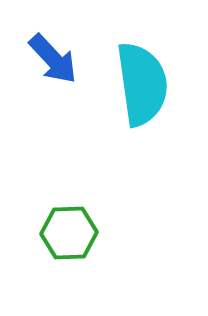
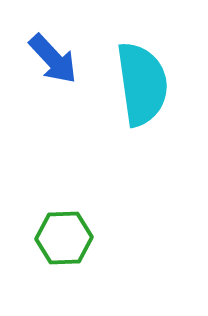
green hexagon: moved 5 px left, 5 px down
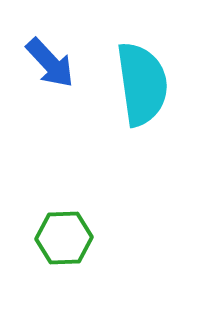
blue arrow: moved 3 px left, 4 px down
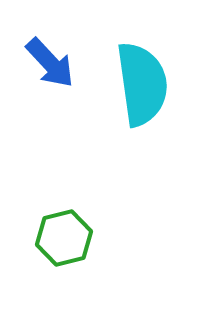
green hexagon: rotated 12 degrees counterclockwise
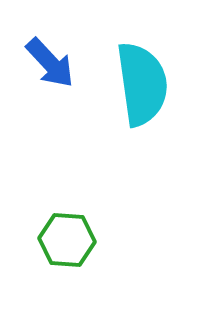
green hexagon: moved 3 px right, 2 px down; rotated 18 degrees clockwise
